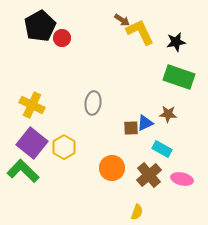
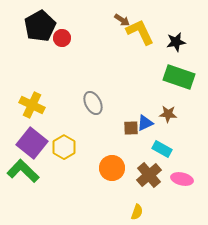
gray ellipse: rotated 35 degrees counterclockwise
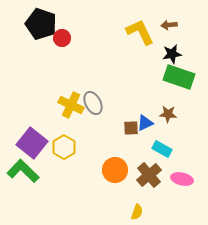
brown arrow: moved 47 px right, 5 px down; rotated 140 degrees clockwise
black pentagon: moved 1 px right, 2 px up; rotated 24 degrees counterclockwise
black star: moved 4 px left, 12 px down
yellow cross: moved 39 px right
orange circle: moved 3 px right, 2 px down
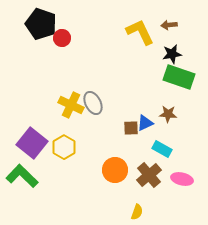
green L-shape: moved 1 px left, 5 px down
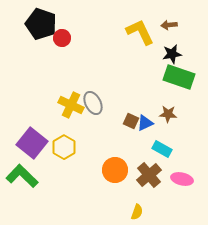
brown square: moved 7 px up; rotated 28 degrees clockwise
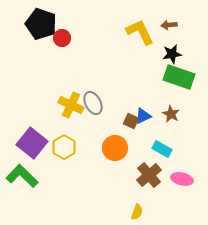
brown star: moved 3 px right; rotated 24 degrees clockwise
blue triangle: moved 2 px left, 7 px up
orange circle: moved 22 px up
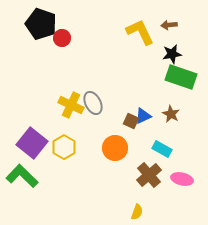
green rectangle: moved 2 px right
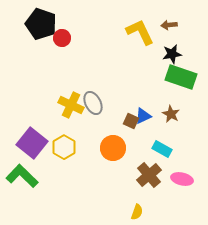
orange circle: moved 2 px left
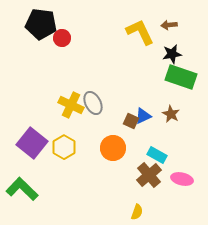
black pentagon: rotated 12 degrees counterclockwise
cyan rectangle: moved 5 px left, 6 px down
green L-shape: moved 13 px down
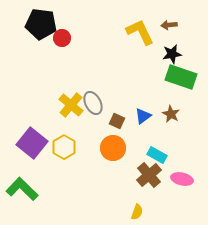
yellow cross: rotated 15 degrees clockwise
blue triangle: rotated 12 degrees counterclockwise
brown square: moved 14 px left
